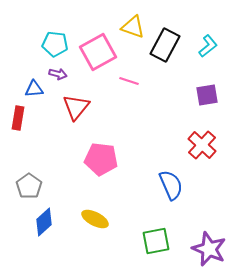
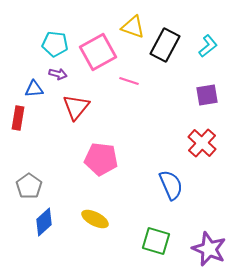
red cross: moved 2 px up
green square: rotated 28 degrees clockwise
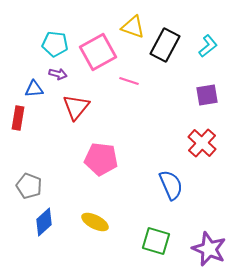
gray pentagon: rotated 15 degrees counterclockwise
yellow ellipse: moved 3 px down
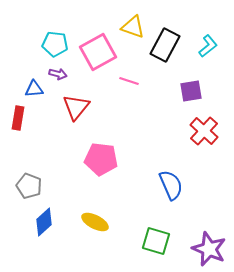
purple square: moved 16 px left, 4 px up
red cross: moved 2 px right, 12 px up
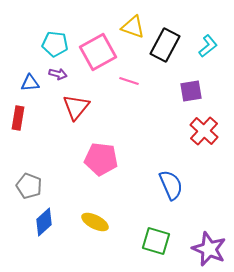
blue triangle: moved 4 px left, 6 px up
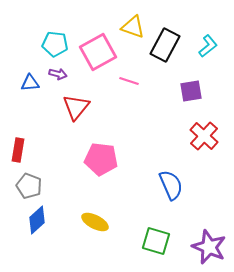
red rectangle: moved 32 px down
red cross: moved 5 px down
blue diamond: moved 7 px left, 2 px up
purple star: moved 2 px up
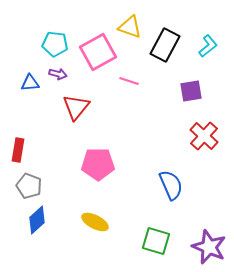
yellow triangle: moved 3 px left
pink pentagon: moved 3 px left, 5 px down; rotated 8 degrees counterclockwise
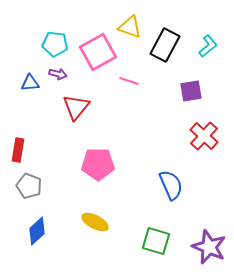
blue diamond: moved 11 px down
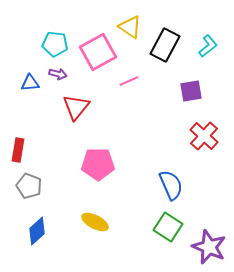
yellow triangle: rotated 15 degrees clockwise
pink line: rotated 42 degrees counterclockwise
green square: moved 12 px right, 14 px up; rotated 16 degrees clockwise
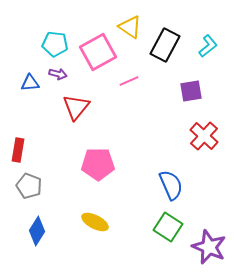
blue diamond: rotated 16 degrees counterclockwise
